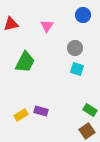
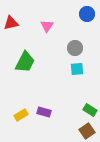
blue circle: moved 4 px right, 1 px up
red triangle: moved 1 px up
cyan square: rotated 24 degrees counterclockwise
purple rectangle: moved 3 px right, 1 px down
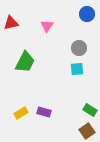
gray circle: moved 4 px right
yellow rectangle: moved 2 px up
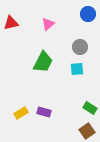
blue circle: moved 1 px right
pink triangle: moved 1 px right, 2 px up; rotated 16 degrees clockwise
gray circle: moved 1 px right, 1 px up
green trapezoid: moved 18 px right
green rectangle: moved 2 px up
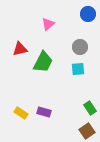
red triangle: moved 9 px right, 26 px down
cyan square: moved 1 px right
green rectangle: rotated 24 degrees clockwise
yellow rectangle: rotated 64 degrees clockwise
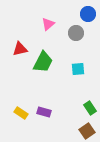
gray circle: moved 4 px left, 14 px up
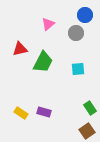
blue circle: moved 3 px left, 1 px down
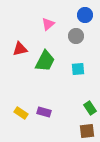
gray circle: moved 3 px down
green trapezoid: moved 2 px right, 1 px up
brown square: rotated 28 degrees clockwise
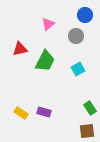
cyan square: rotated 24 degrees counterclockwise
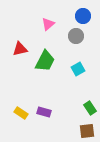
blue circle: moved 2 px left, 1 px down
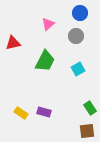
blue circle: moved 3 px left, 3 px up
red triangle: moved 7 px left, 6 px up
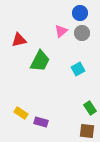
pink triangle: moved 13 px right, 7 px down
gray circle: moved 6 px right, 3 px up
red triangle: moved 6 px right, 3 px up
green trapezoid: moved 5 px left
purple rectangle: moved 3 px left, 10 px down
brown square: rotated 14 degrees clockwise
